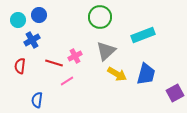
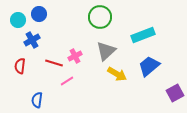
blue circle: moved 1 px up
blue trapezoid: moved 3 px right, 8 px up; rotated 145 degrees counterclockwise
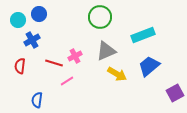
gray triangle: rotated 20 degrees clockwise
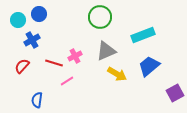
red semicircle: moved 2 px right; rotated 35 degrees clockwise
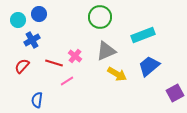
pink cross: rotated 24 degrees counterclockwise
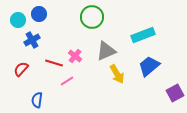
green circle: moved 8 px left
red semicircle: moved 1 px left, 3 px down
yellow arrow: rotated 30 degrees clockwise
